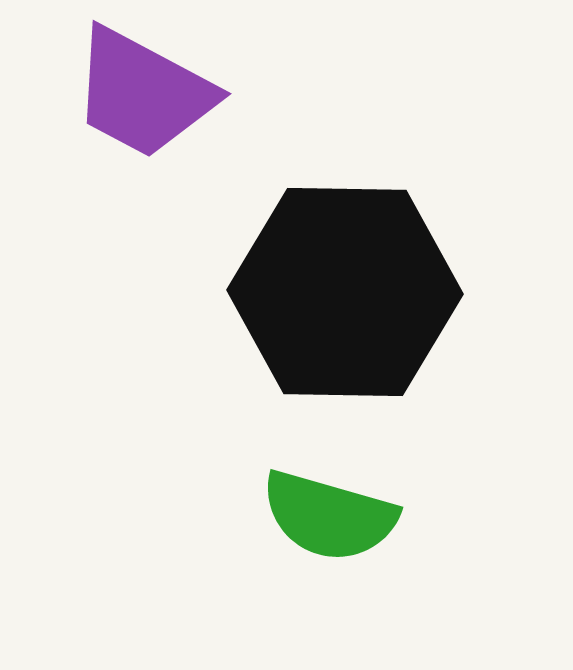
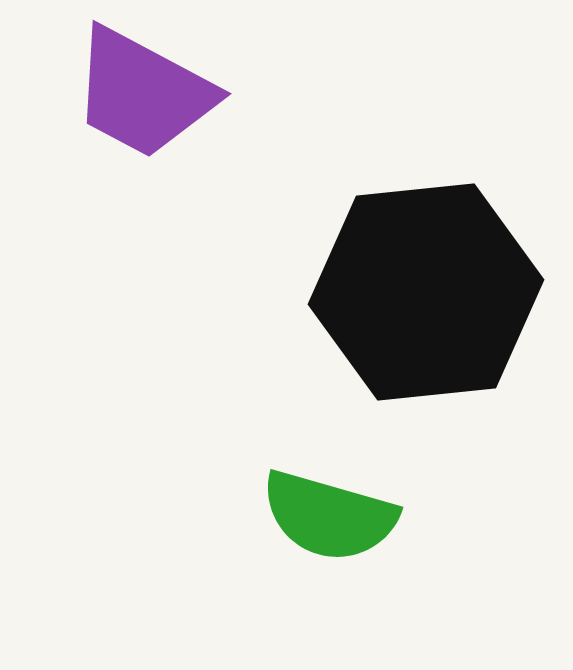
black hexagon: moved 81 px right; rotated 7 degrees counterclockwise
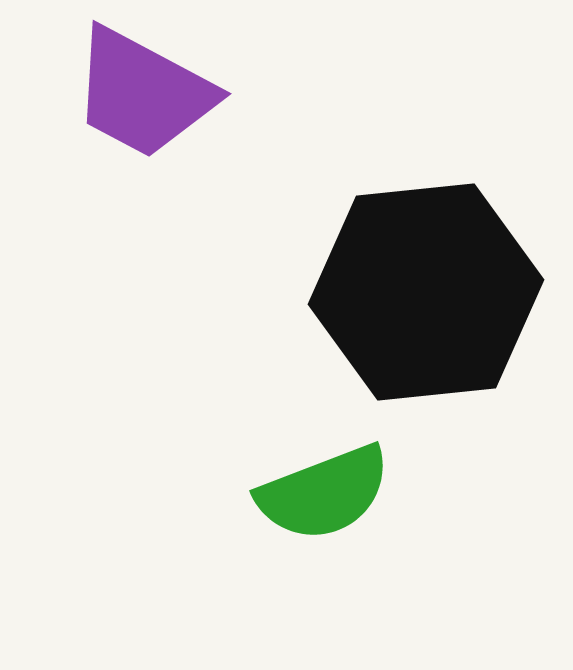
green semicircle: moved 5 px left, 23 px up; rotated 37 degrees counterclockwise
